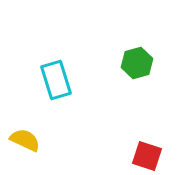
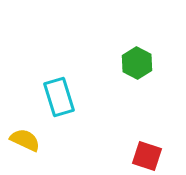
green hexagon: rotated 16 degrees counterclockwise
cyan rectangle: moved 3 px right, 17 px down
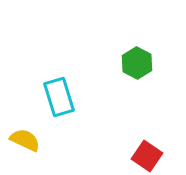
red square: rotated 16 degrees clockwise
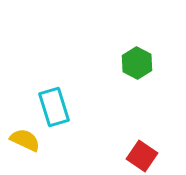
cyan rectangle: moved 5 px left, 10 px down
red square: moved 5 px left
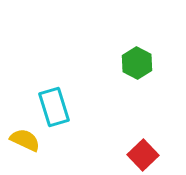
red square: moved 1 px right, 1 px up; rotated 12 degrees clockwise
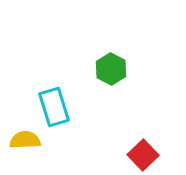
green hexagon: moved 26 px left, 6 px down
yellow semicircle: rotated 28 degrees counterclockwise
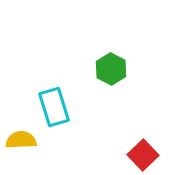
yellow semicircle: moved 4 px left
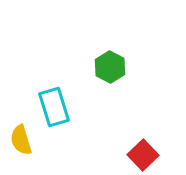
green hexagon: moved 1 px left, 2 px up
yellow semicircle: rotated 104 degrees counterclockwise
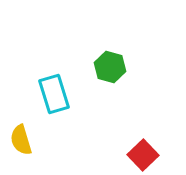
green hexagon: rotated 12 degrees counterclockwise
cyan rectangle: moved 13 px up
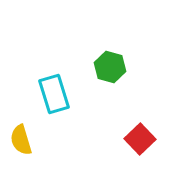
red square: moved 3 px left, 16 px up
